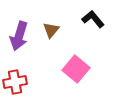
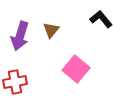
black L-shape: moved 8 px right
purple arrow: moved 1 px right
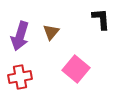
black L-shape: rotated 35 degrees clockwise
brown triangle: moved 2 px down
red cross: moved 5 px right, 5 px up
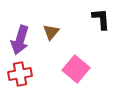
purple arrow: moved 4 px down
red cross: moved 3 px up
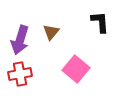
black L-shape: moved 1 px left, 3 px down
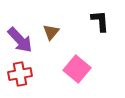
black L-shape: moved 1 px up
purple arrow: rotated 60 degrees counterclockwise
pink square: moved 1 px right
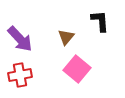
brown triangle: moved 15 px right, 5 px down
purple arrow: moved 1 px up
red cross: moved 1 px down
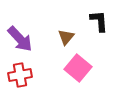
black L-shape: moved 1 px left
pink square: moved 1 px right, 1 px up
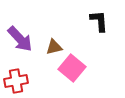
brown triangle: moved 12 px left, 10 px down; rotated 36 degrees clockwise
pink square: moved 6 px left
red cross: moved 4 px left, 6 px down
